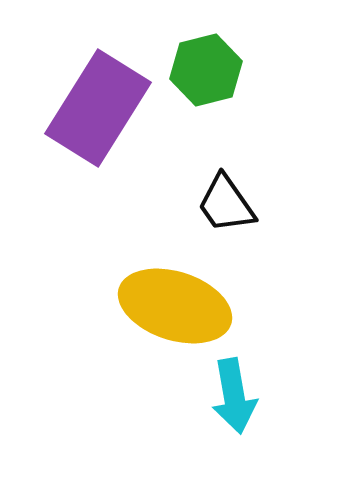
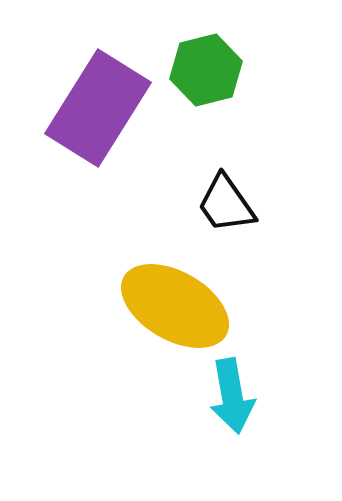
yellow ellipse: rotated 12 degrees clockwise
cyan arrow: moved 2 px left
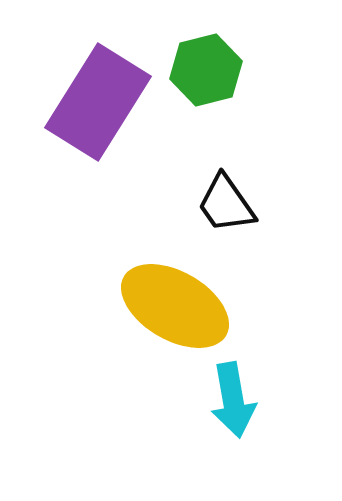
purple rectangle: moved 6 px up
cyan arrow: moved 1 px right, 4 px down
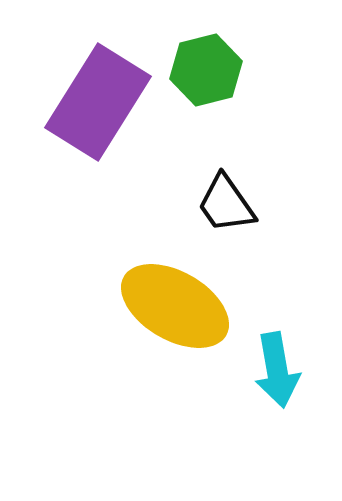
cyan arrow: moved 44 px right, 30 px up
